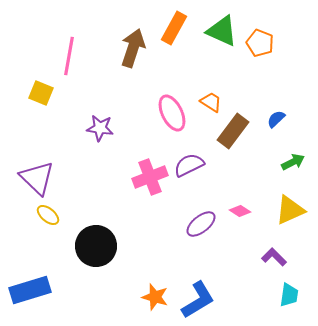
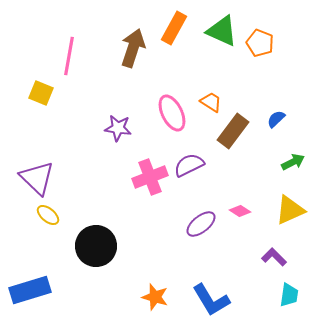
purple star: moved 18 px right
blue L-shape: moved 13 px right; rotated 90 degrees clockwise
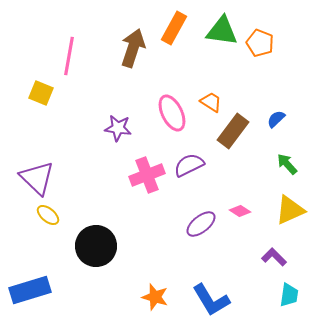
green triangle: rotated 16 degrees counterclockwise
green arrow: moved 6 px left, 2 px down; rotated 105 degrees counterclockwise
pink cross: moved 3 px left, 2 px up
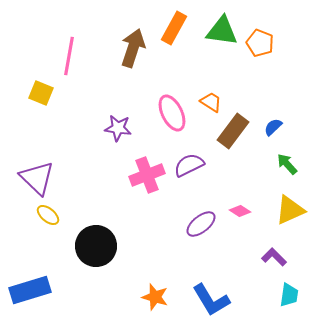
blue semicircle: moved 3 px left, 8 px down
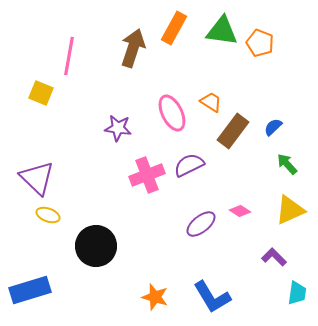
yellow ellipse: rotated 20 degrees counterclockwise
cyan trapezoid: moved 8 px right, 2 px up
blue L-shape: moved 1 px right, 3 px up
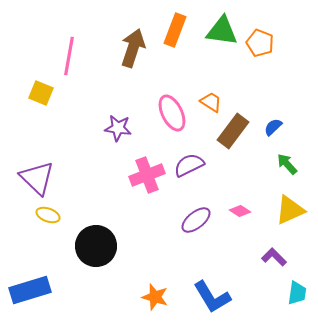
orange rectangle: moved 1 px right, 2 px down; rotated 8 degrees counterclockwise
purple ellipse: moved 5 px left, 4 px up
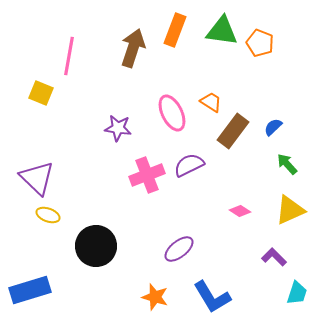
purple ellipse: moved 17 px left, 29 px down
cyan trapezoid: rotated 10 degrees clockwise
